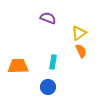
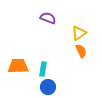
cyan rectangle: moved 10 px left, 7 px down
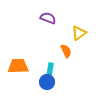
orange semicircle: moved 15 px left
cyan rectangle: moved 7 px right, 1 px down
blue circle: moved 1 px left, 5 px up
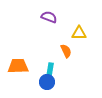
purple semicircle: moved 1 px right, 1 px up
yellow triangle: rotated 35 degrees clockwise
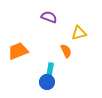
yellow triangle: rotated 14 degrees counterclockwise
orange trapezoid: moved 15 px up; rotated 20 degrees counterclockwise
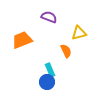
orange trapezoid: moved 4 px right, 11 px up
cyan rectangle: rotated 32 degrees counterclockwise
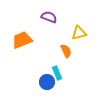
cyan rectangle: moved 7 px right, 3 px down
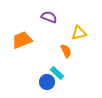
cyan rectangle: rotated 24 degrees counterclockwise
